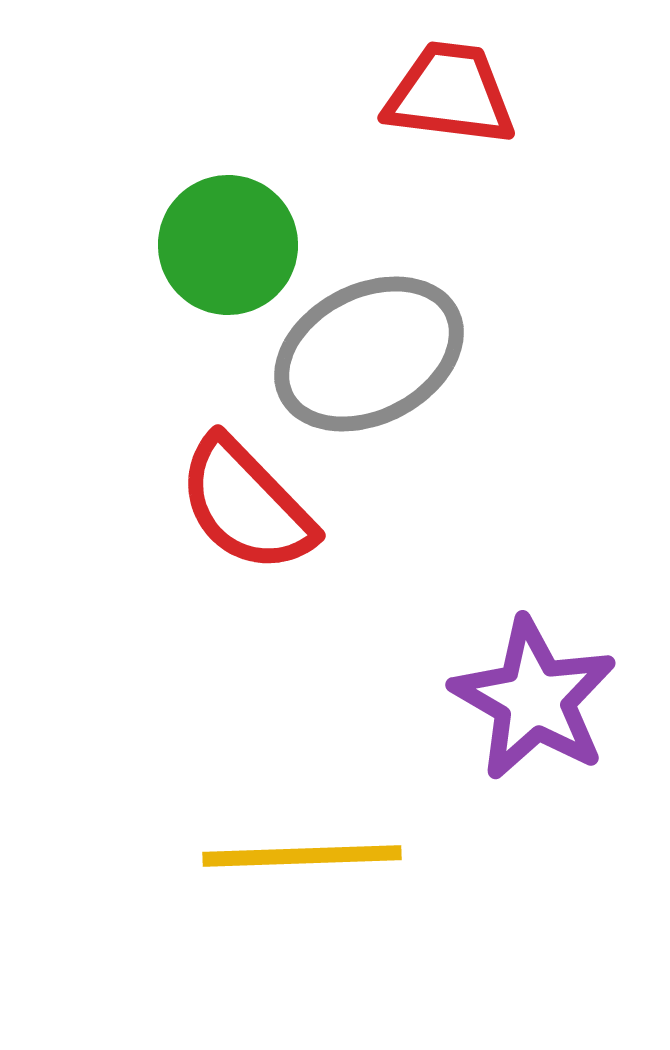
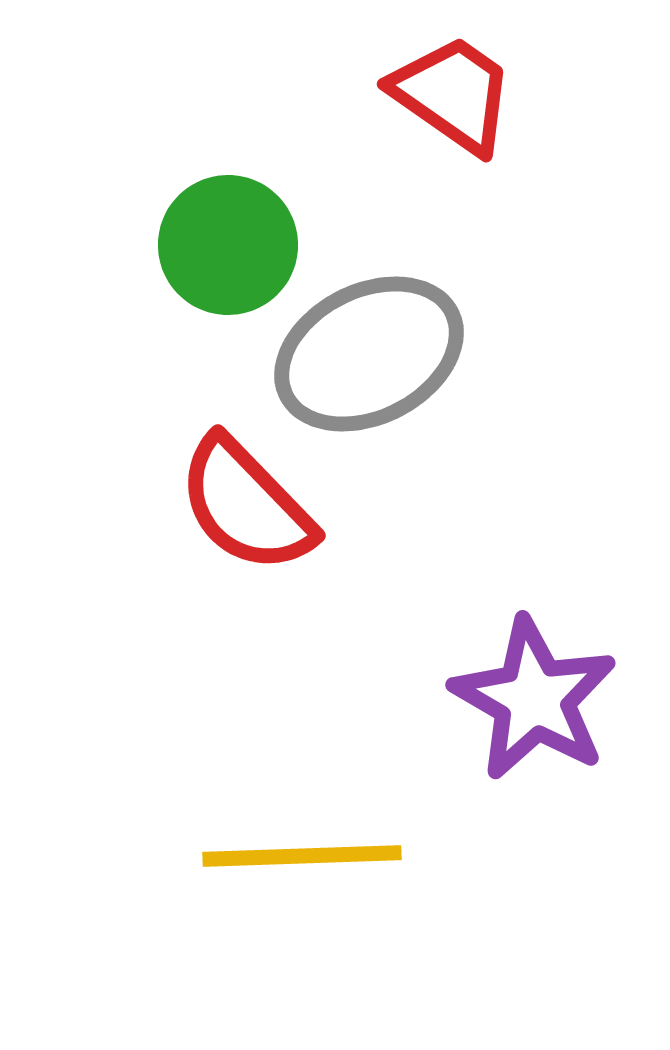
red trapezoid: moved 3 px right; rotated 28 degrees clockwise
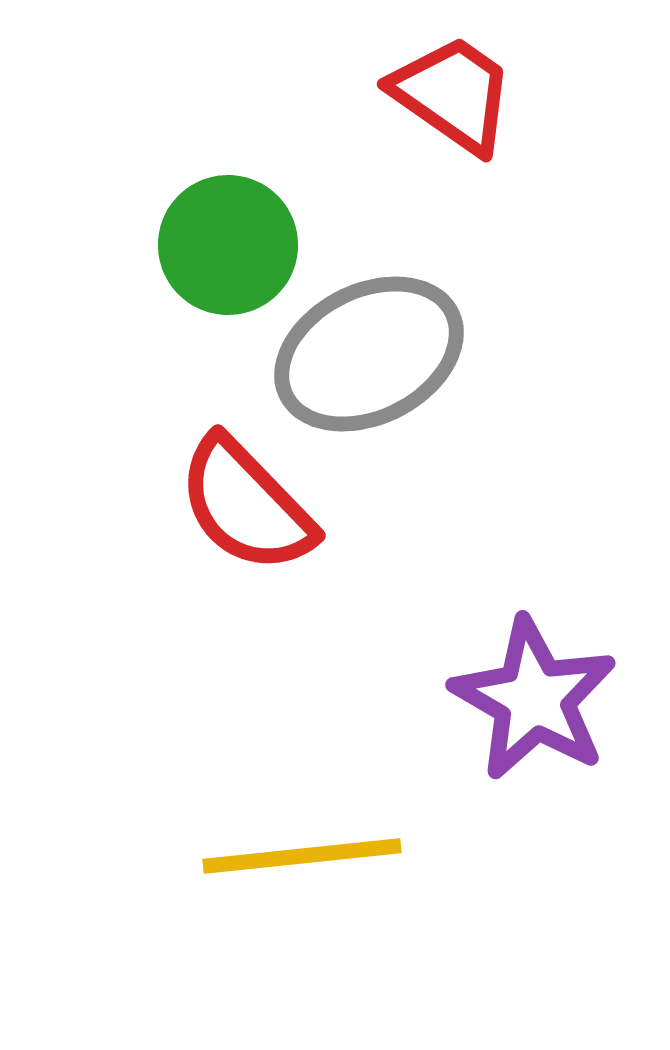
yellow line: rotated 4 degrees counterclockwise
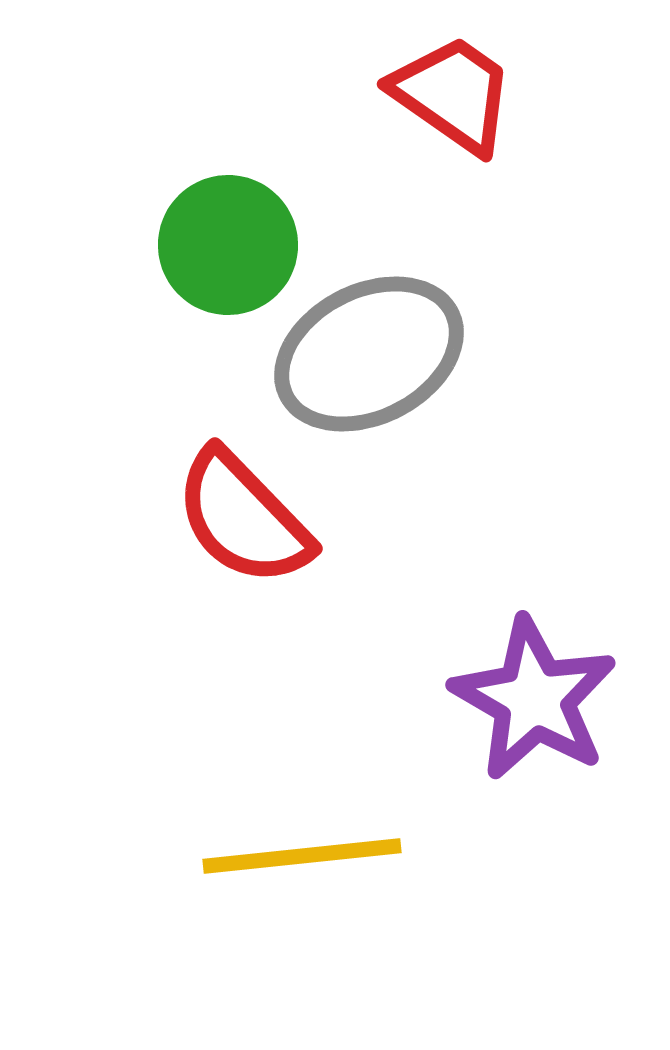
red semicircle: moved 3 px left, 13 px down
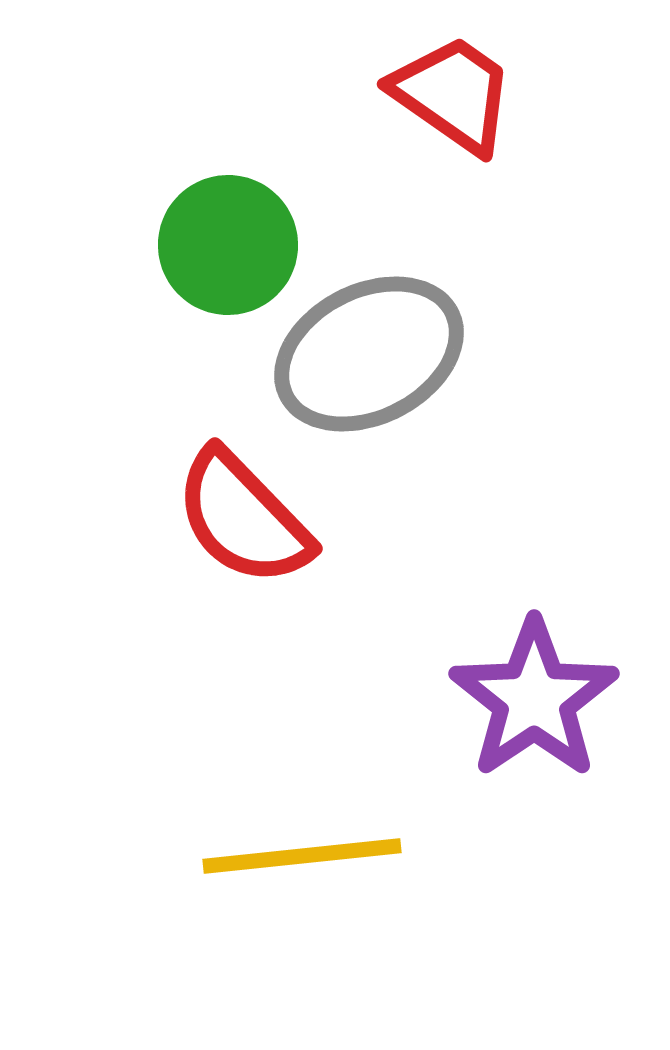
purple star: rotated 8 degrees clockwise
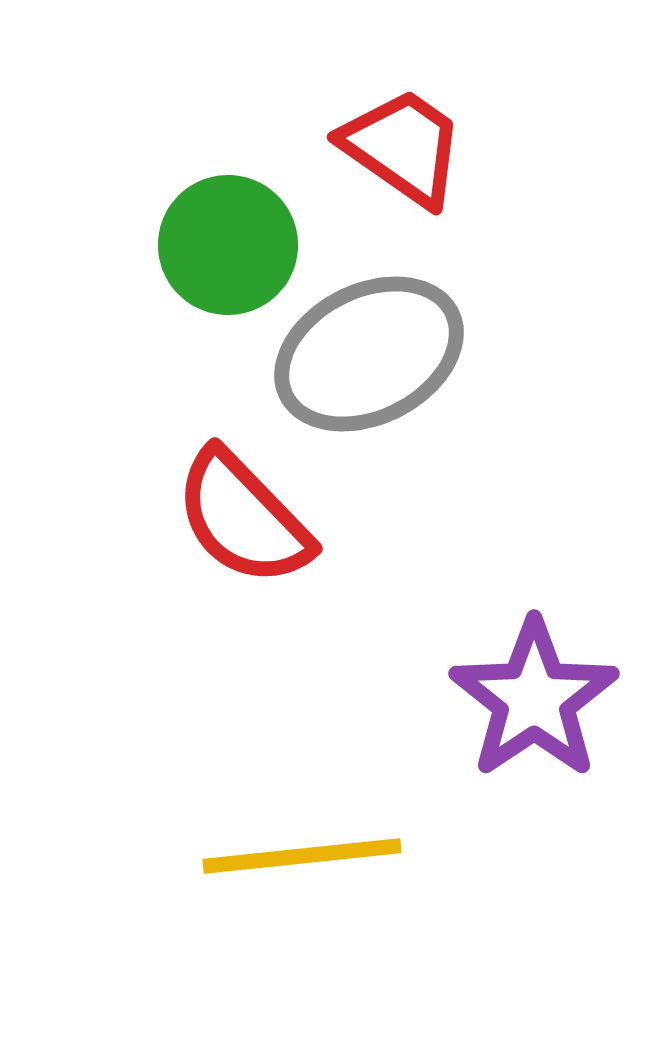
red trapezoid: moved 50 px left, 53 px down
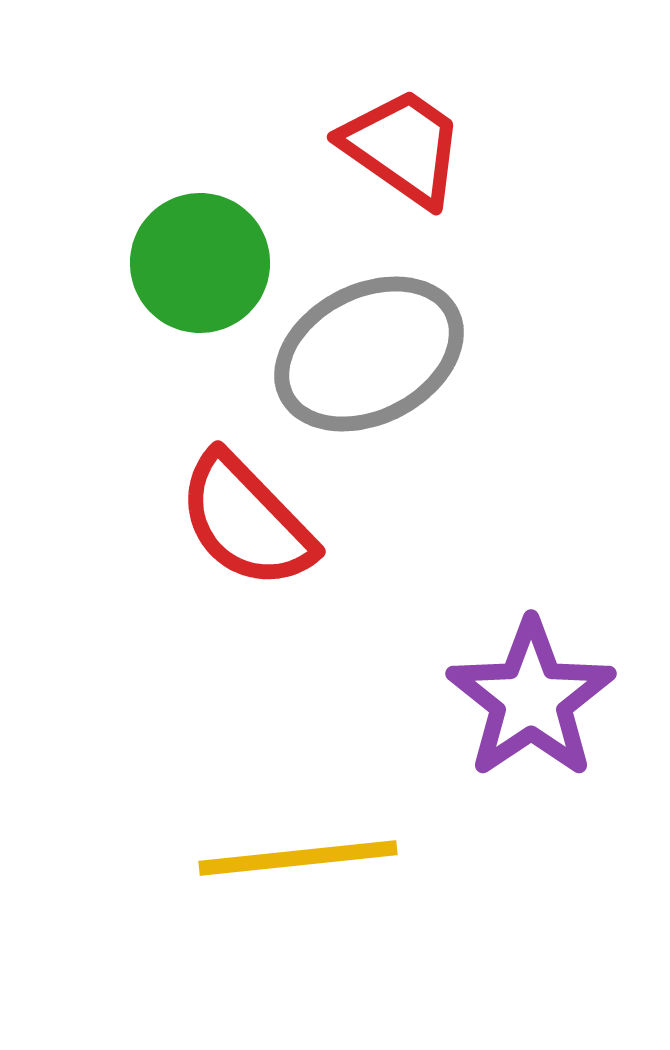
green circle: moved 28 px left, 18 px down
red semicircle: moved 3 px right, 3 px down
purple star: moved 3 px left
yellow line: moved 4 px left, 2 px down
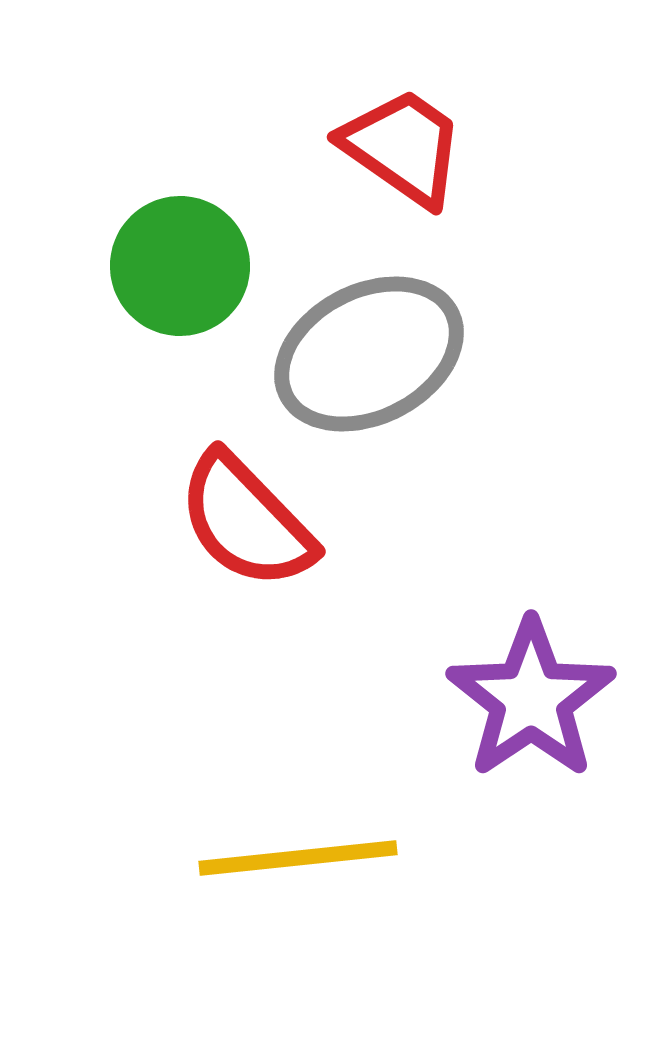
green circle: moved 20 px left, 3 px down
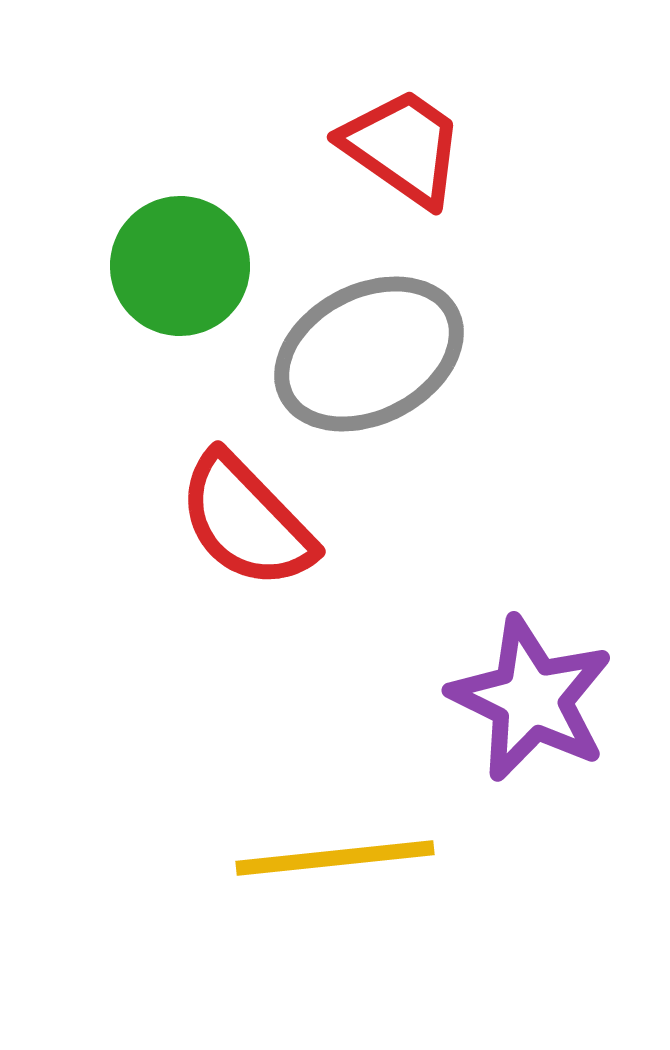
purple star: rotated 12 degrees counterclockwise
yellow line: moved 37 px right
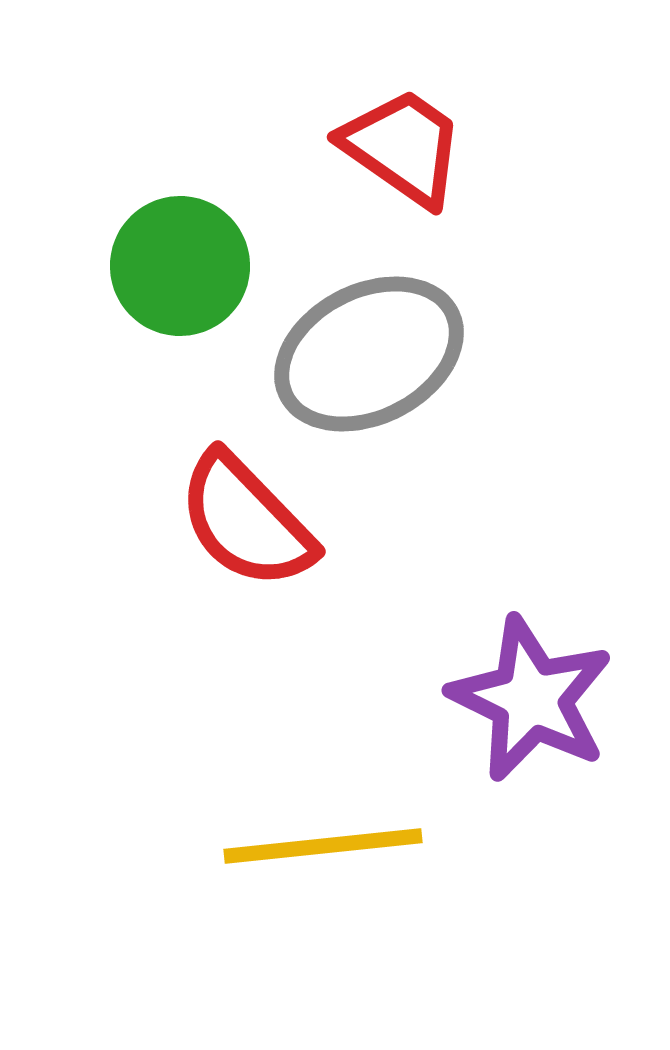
yellow line: moved 12 px left, 12 px up
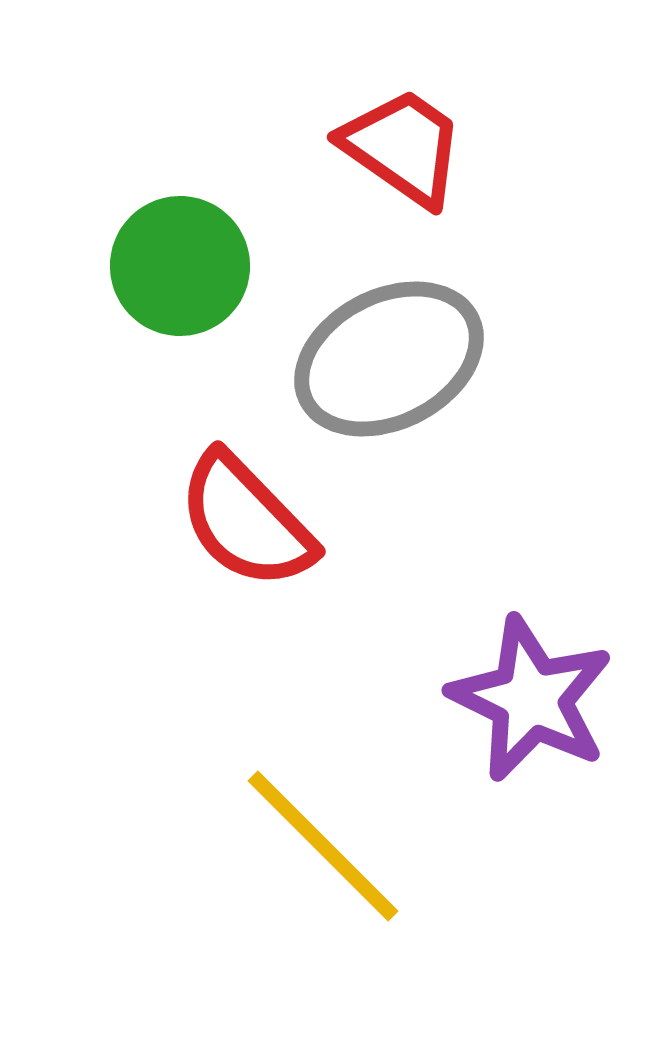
gray ellipse: moved 20 px right, 5 px down
yellow line: rotated 51 degrees clockwise
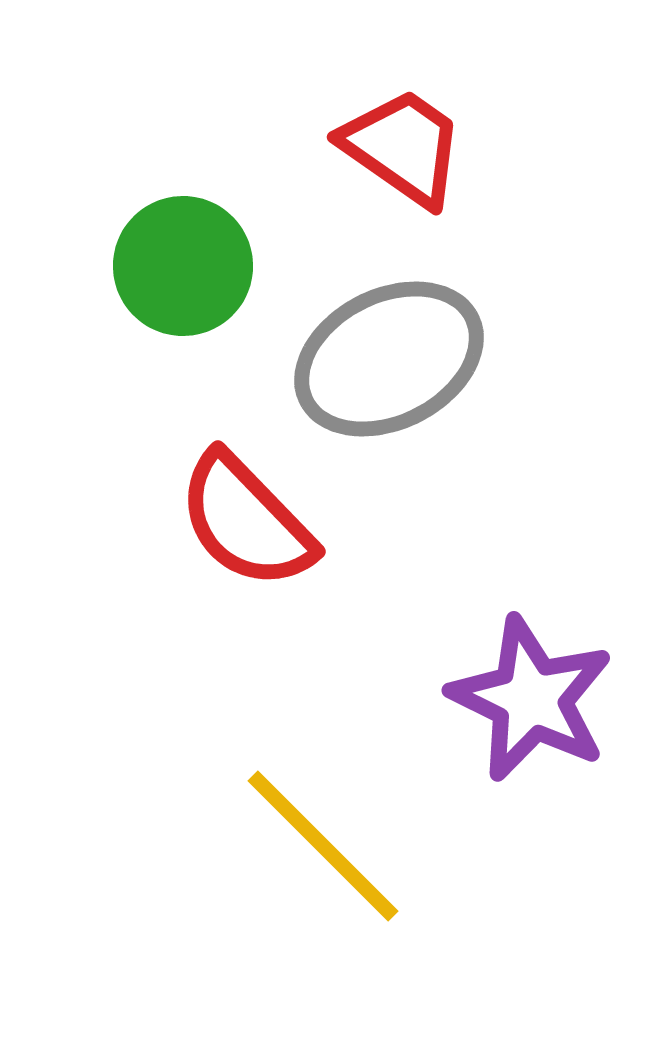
green circle: moved 3 px right
